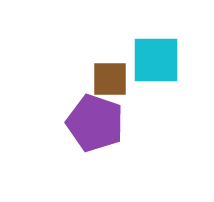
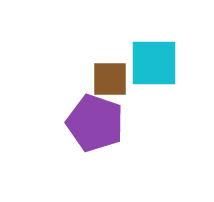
cyan square: moved 2 px left, 3 px down
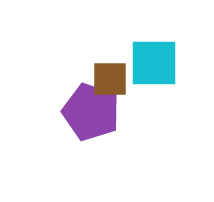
purple pentagon: moved 4 px left, 11 px up
